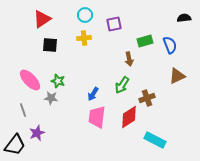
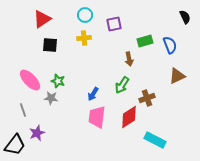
black semicircle: moved 1 px right, 1 px up; rotated 72 degrees clockwise
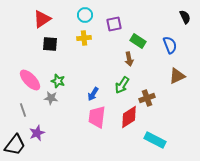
green rectangle: moved 7 px left; rotated 49 degrees clockwise
black square: moved 1 px up
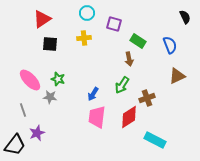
cyan circle: moved 2 px right, 2 px up
purple square: rotated 28 degrees clockwise
green star: moved 2 px up
gray star: moved 1 px left, 1 px up
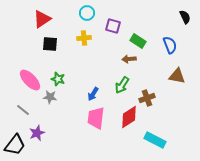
purple square: moved 1 px left, 2 px down
brown arrow: rotated 96 degrees clockwise
brown triangle: rotated 36 degrees clockwise
gray line: rotated 32 degrees counterclockwise
pink trapezoid: moved 1 px left, 1 px down
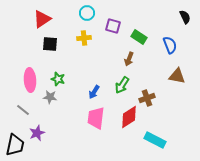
green rectangle: moved 1 px right, 4 px up
brown arrow: rotated 64 degrees counterclockwise
pink ellipse: rotated 40 degrees clockwise
blue arrow: moved 1 px right, 2 px up
black trapezoid: rotated 25 degrees counterclockwise
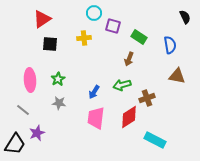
cyan circle: moved 7 px right
blue semicircle: rotated 12 degrees clockwise
green star: rotated 24 degrees clockwise
green arrow: rotated 42 degrees clockwise
gray star: moved 9 px right, 6 px down
black trapezoid: moved 1 px up; rotated 20 degrees clockwise
